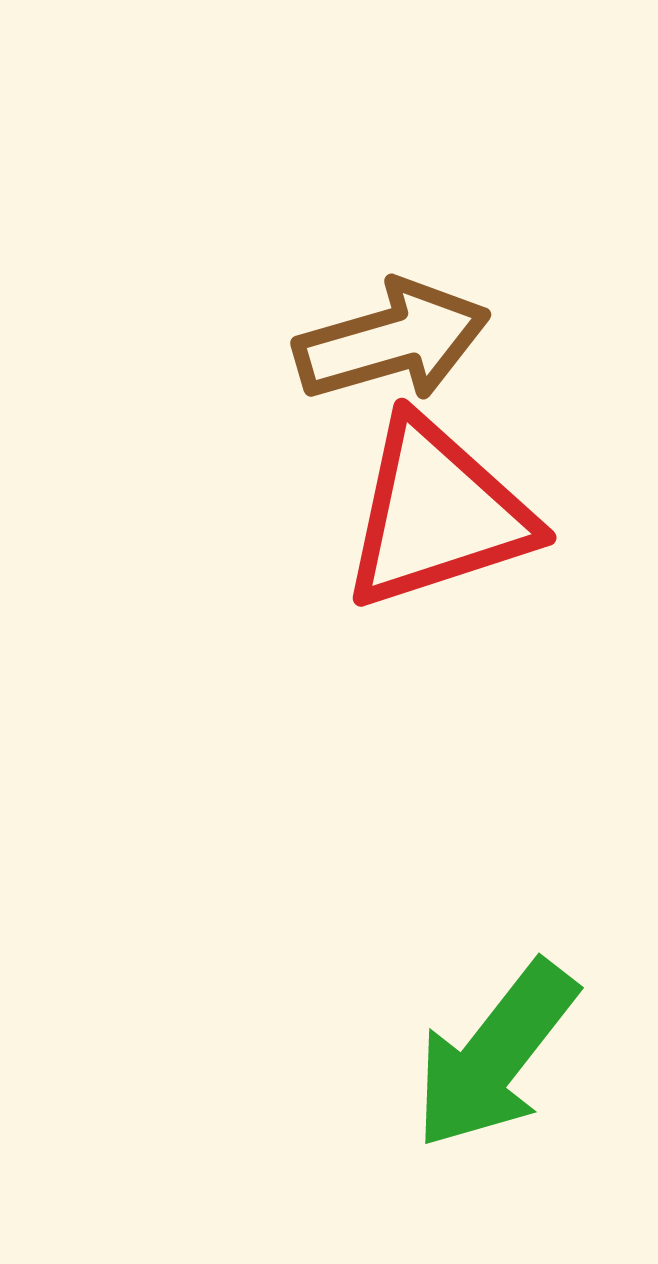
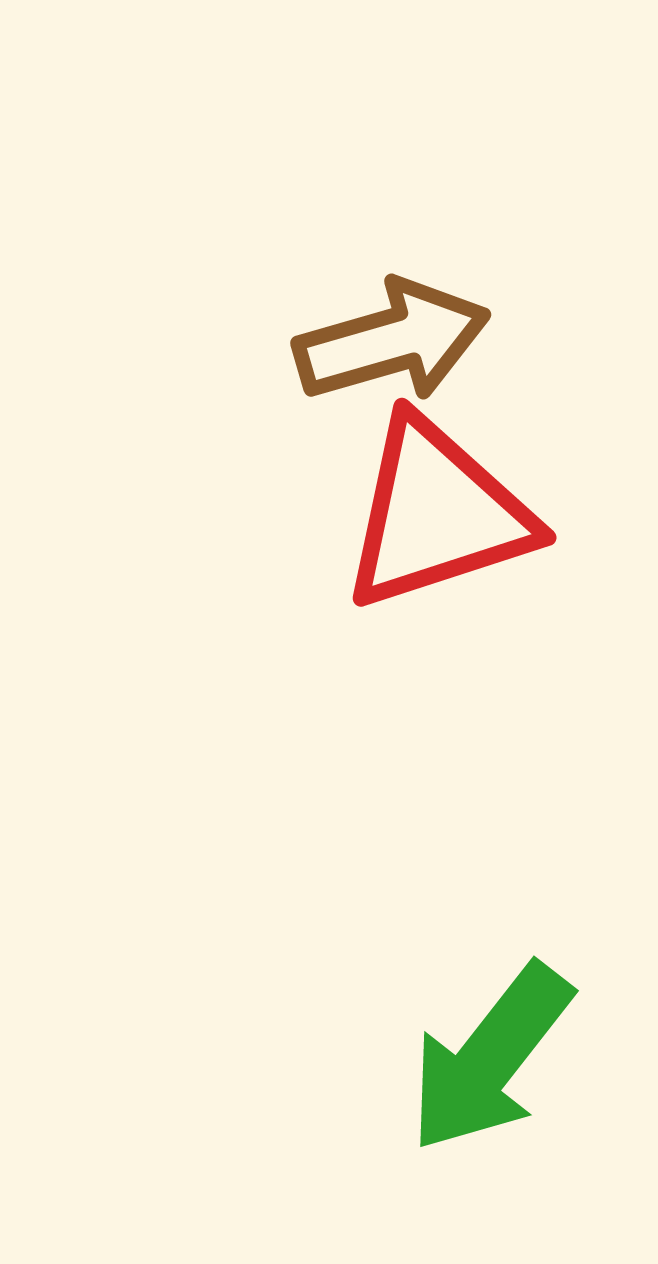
green arrow: moved 5 px left, 3 px down
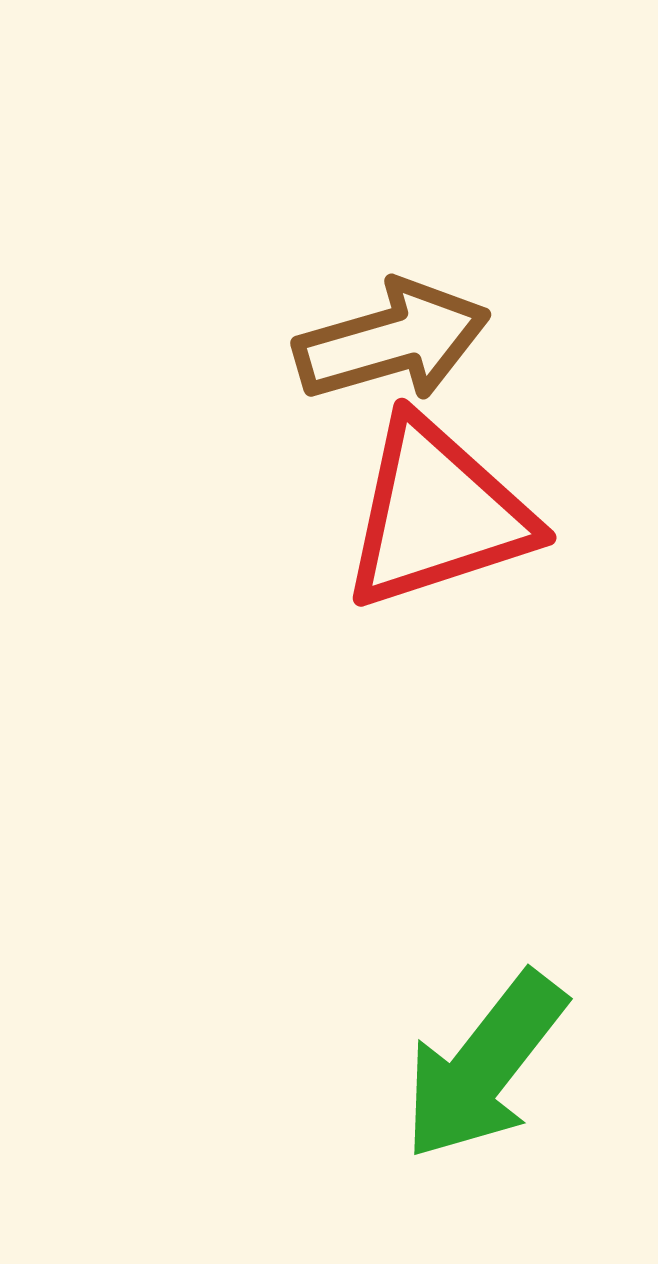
green arrow: moved 6 px left, 8 px down
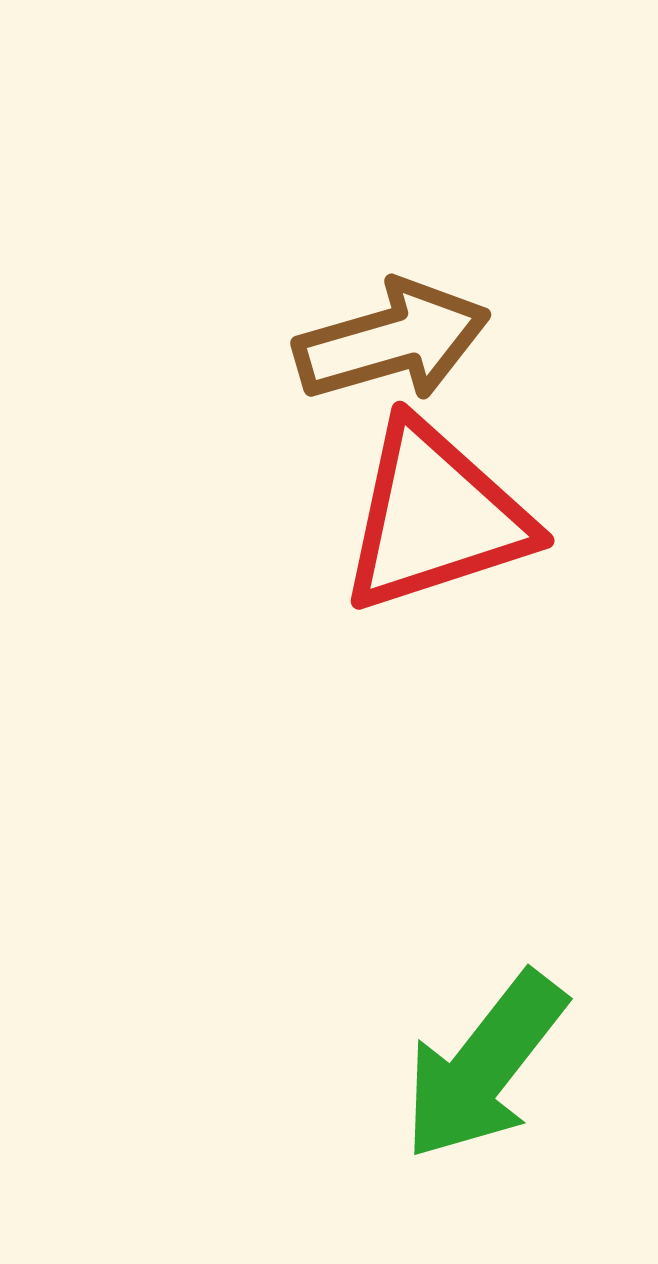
red triangle: moved 2 px left, 3 px down
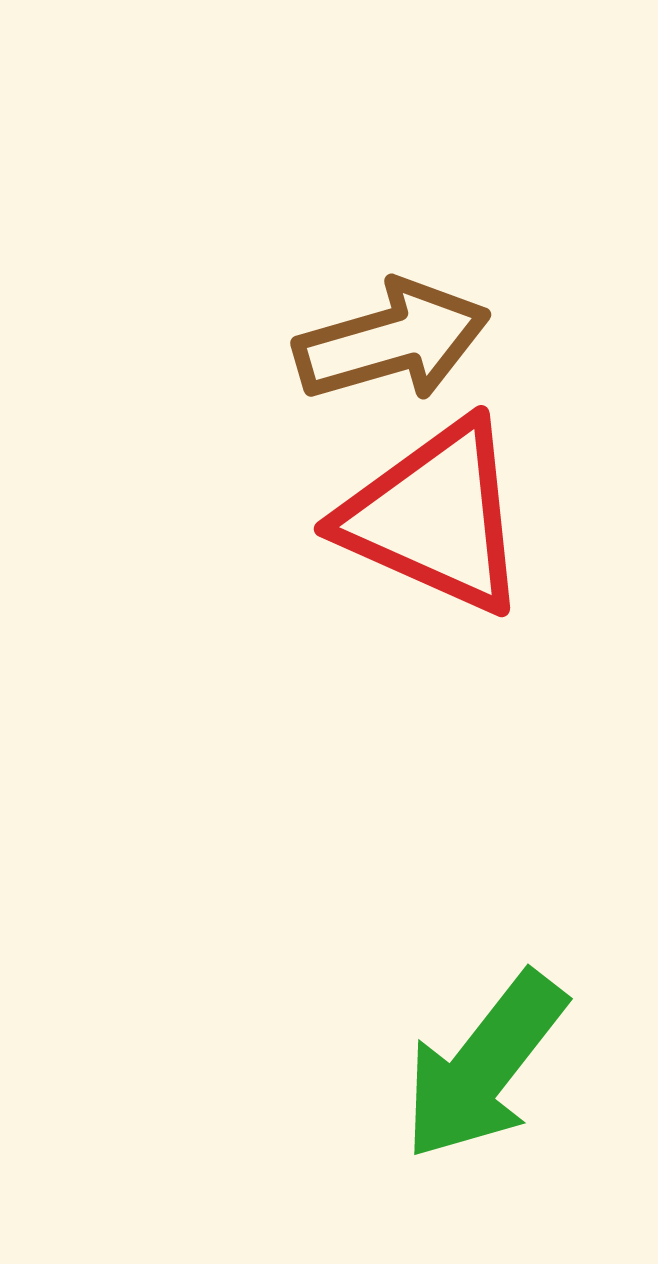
red triangle: rotated 42 degrees clockwise
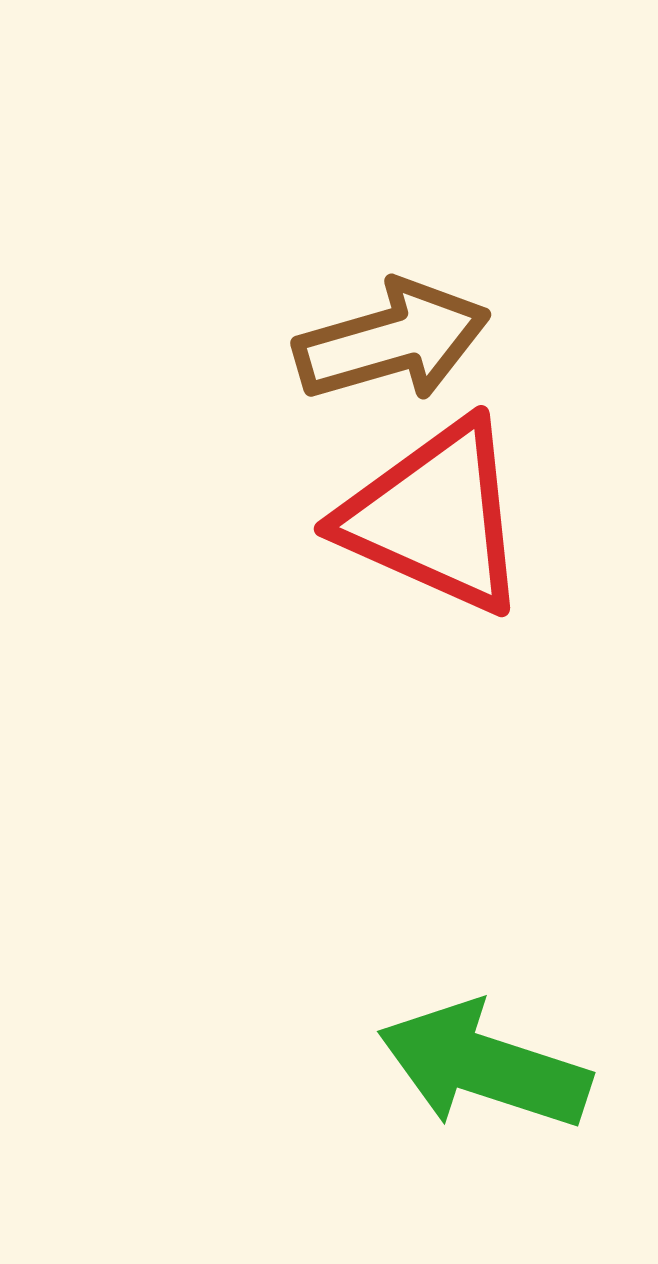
green arrow: rotated 70 degrees clockwise
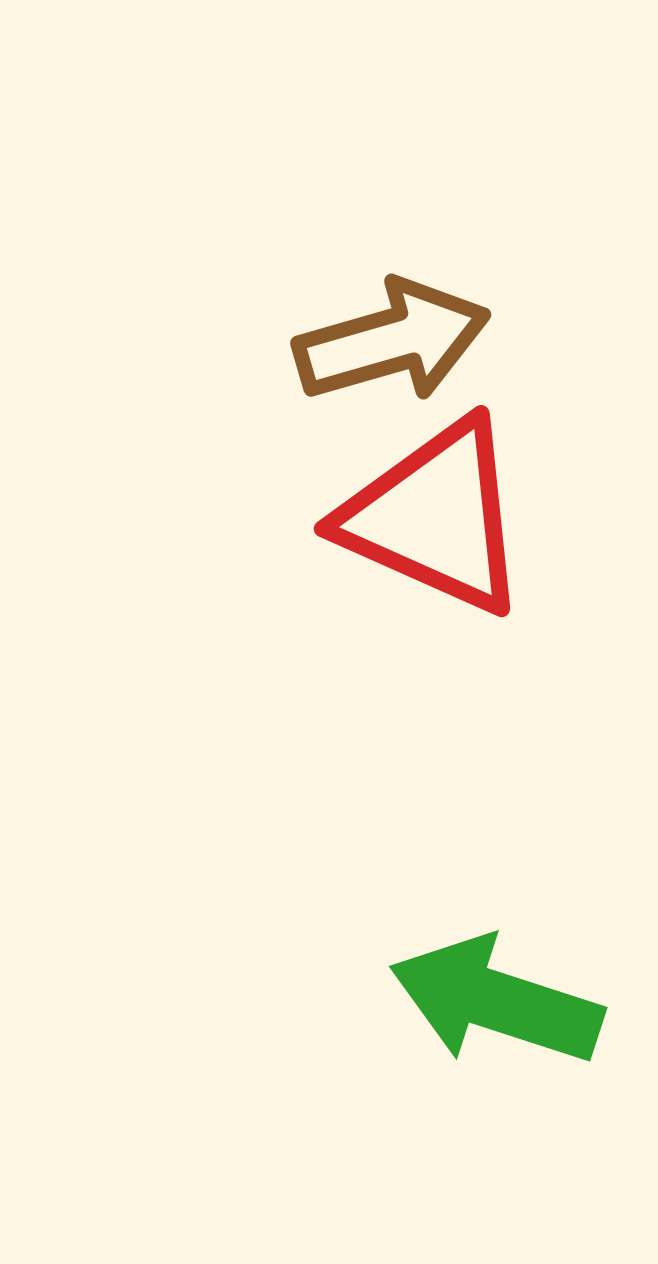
green arrow: moved 12 px right, 65 px up
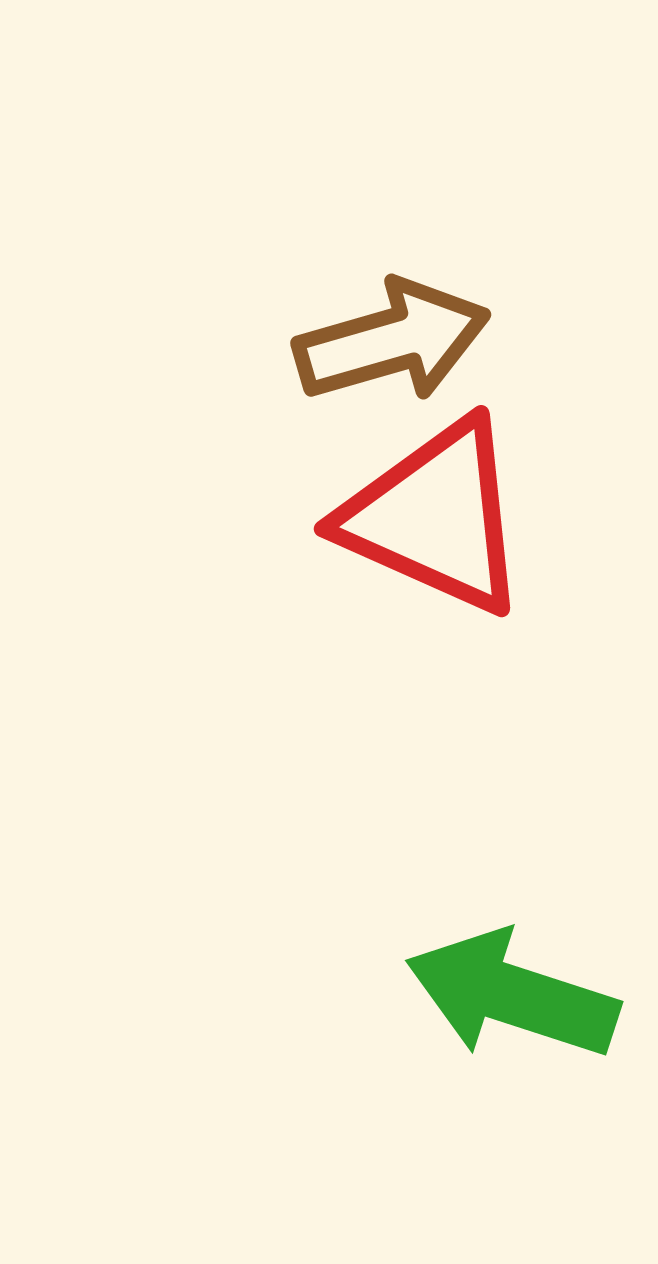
green arrow: moved 16 px right, 6 px up
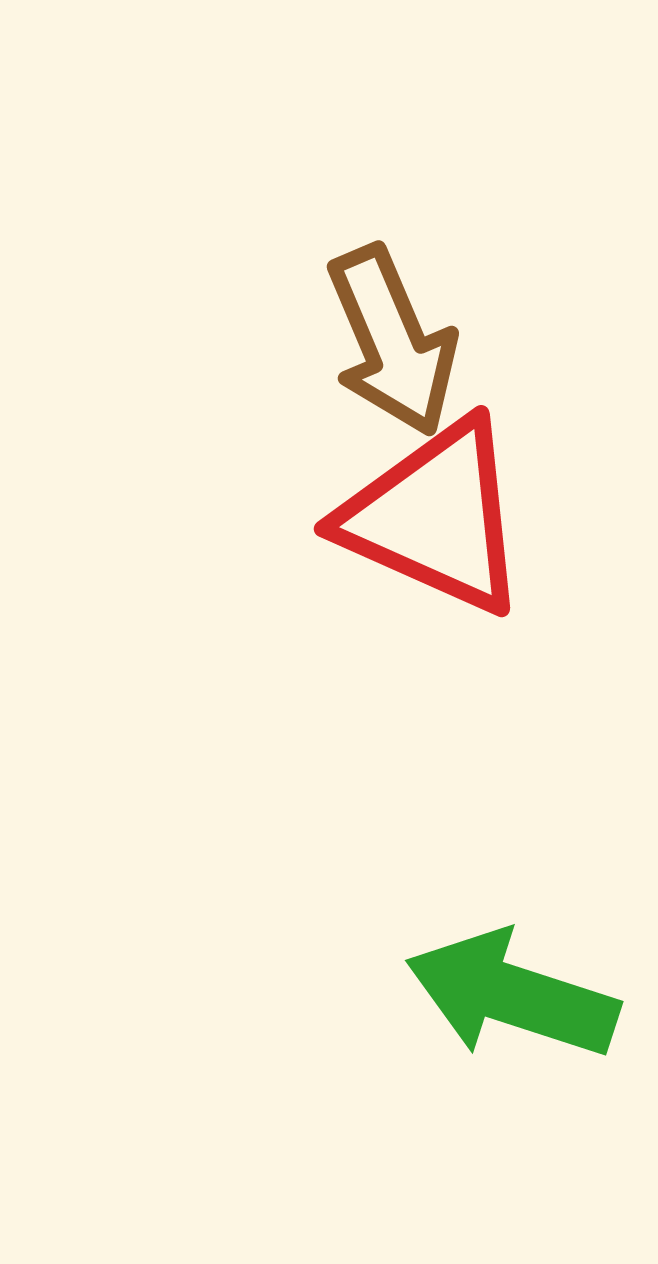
brown arrow: rotated 83 degrees clockwise
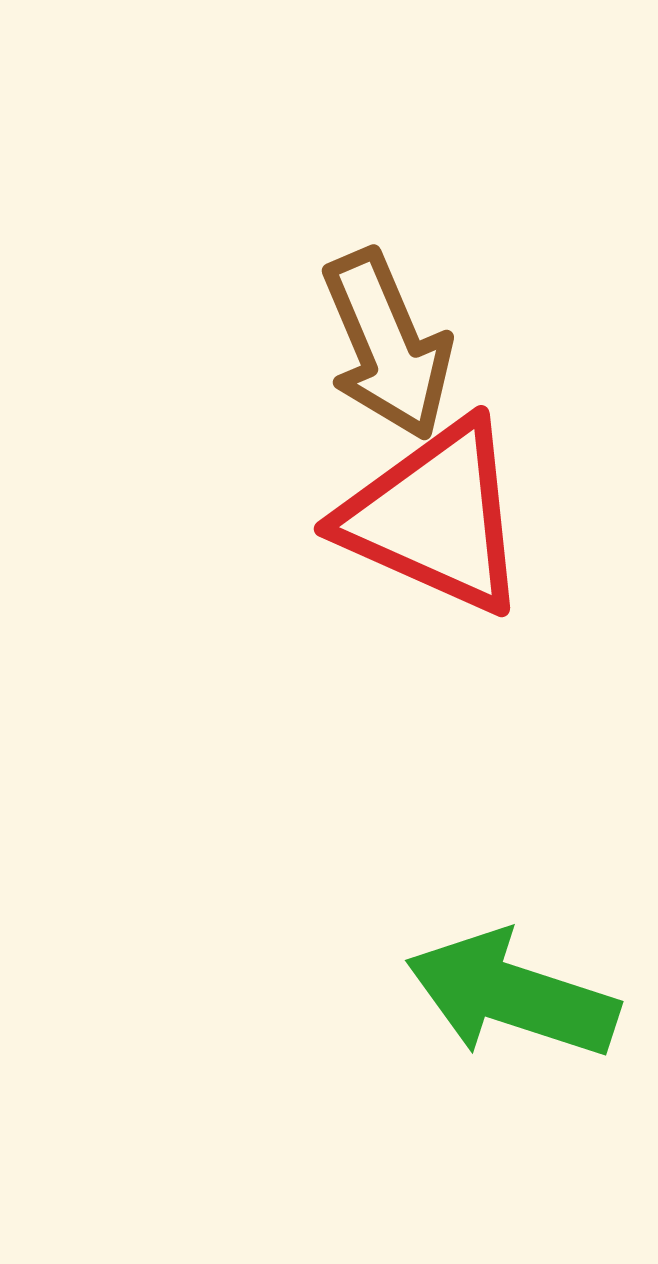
brown arrow: moved 5 px left, 4 px down
